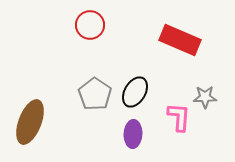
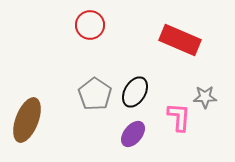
brown ellipse: moved 3 px left, 2 px up
purple ellipse: rotated 36 degrees clockwise
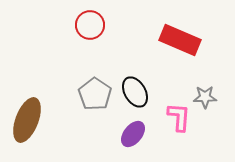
black ellipse: rotated 60 degrees counterclockwise
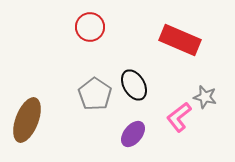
red circle: moved 2 px down
black ellipse: moved 1 px left, 7 px up
gray star: rotated 15 degrees clockwise
pink L-shape: rotated 132 degrees counterclockwise
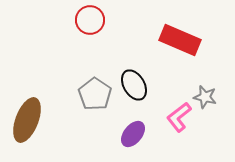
red circle: moved 7 px up
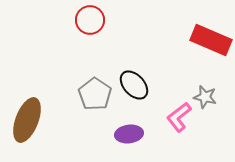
red rectangle: moved 31 px right
black ellipse: rotated 12 degrees counterclockwise
purple ellipse: moved 4 px left; rotated 44 degrees clockwise
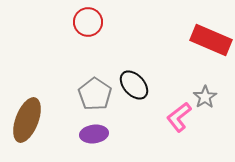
red circle: moved 2 px left, 2 px down
gray star: rotated 25 degrees clockwise
purple ellipse: moved 35 px left
